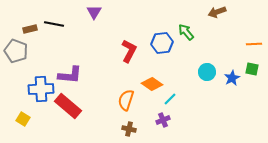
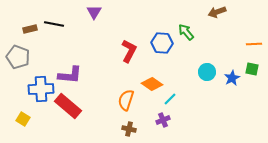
blue hexagon: rotated 10 degrees clockwise
gray pentagon: moved 2 px right, 6 px down
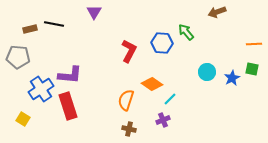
gray pentagon: rotated 15 degrees counterclockwise
blue cross: rotated 30 degrees counterclockwise
red rectangle: rotated 32 degrees clockwise
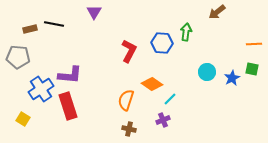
brown arrow: rotated 18 degrees counterclockwise
green arrow: rotated 48 degrees clockwise
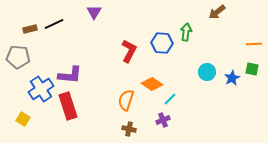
black line: rotated 36 degrees counterclockwise
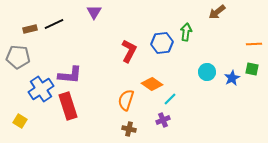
blue hexagon: rotated 10 degrees counterclockwise
yellow square: moved 3 px left, 2 px down
